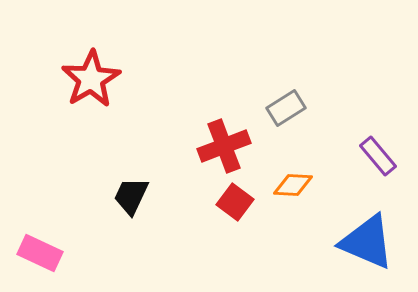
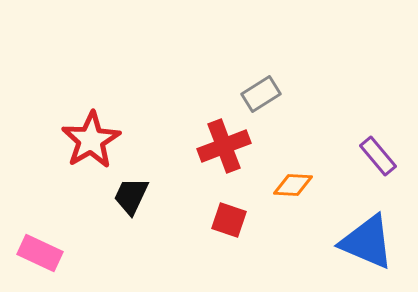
red star: moved 61 px down
gray rectangle: moved 25 px left, 14 px up
red square: moved 6 px left, 18 px down; rotated 18 degrees counterclockwise
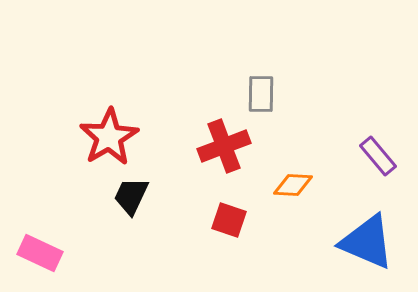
gray rectangle: rotated 57 degrees counterclockwise
red star: moved 18 px right, 3 px up
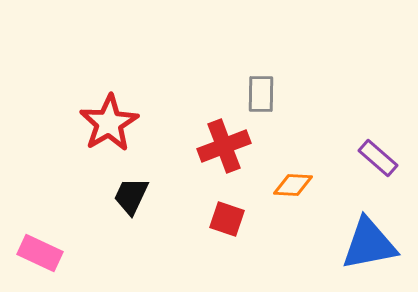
red star: moved 14 px up
purple rectangle: moved 2 px down; rotated 9 degrees counterclockwise
red square: moved 2 px left, 1 px up
blue triangle: moved 2 px right, 2 px down; rotated 34 degrees counterclockwise
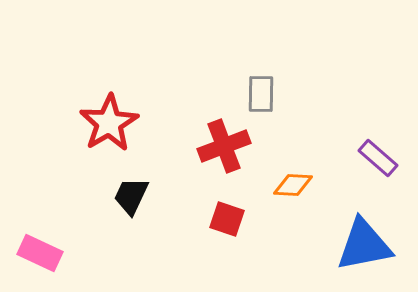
blue triangle: moved 5 px left, 1 px down
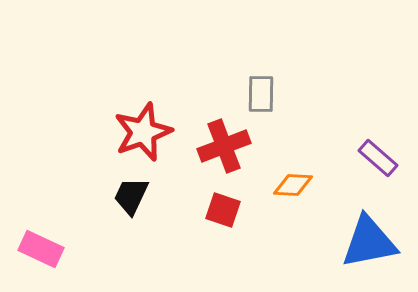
red star: moved 34 px right, 9 px down; rotated 10 degrees clockwise
red square: moved 4 px left, 9 px up
blue triangle: moved 5 px right, 3 px up
pink rectangle: moved 1 px right, 4 px up
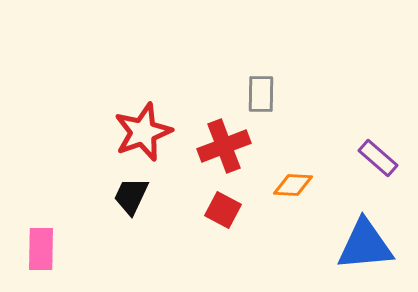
red square: rotated 9 degrees clockwise
blue triangle: moved 4 px left, 3 px down; rotated 6 degrees clockwise
pink rectangle: rotated 66 degrees clockwise
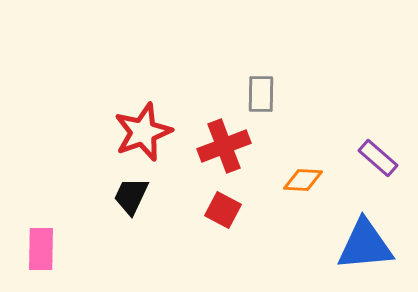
orange diamond: moved 10 px right, 5 px up
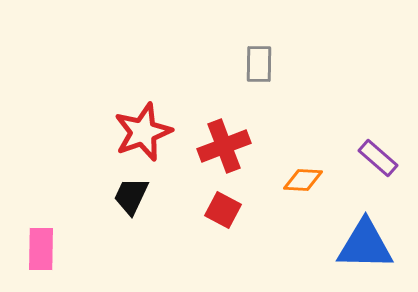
gray rectangle: moved 2 px left, 30 px up
blue triangle: rotated 6 degrees clockwise
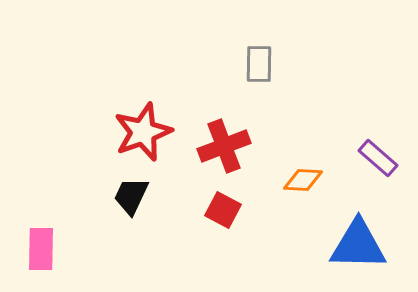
blue triangle: moved 7 px left
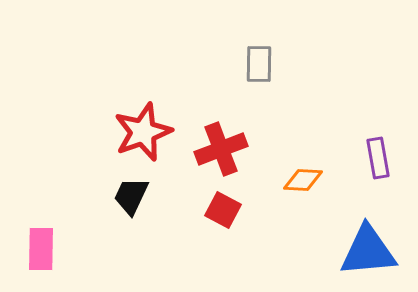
red cross: moved 3 px left, 3 px down
purple rectangle: rotated 39 degrees clockwise
blue triangle: moved 10 px right, 6 px down; rotated 6 degrees counterclockwise
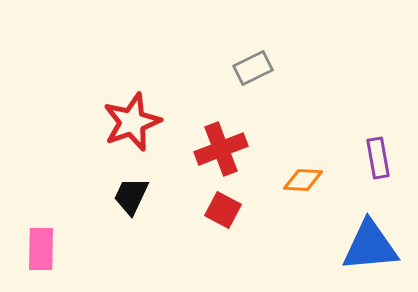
gray rectangle: moved 6 px left, 4 px down; rotated 63 degrees clockwise
red star: moved 11 px left, 10 px up
blue triangle: moved 2 px right, 5 px up
